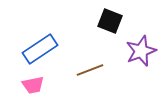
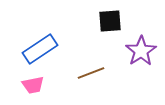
black square: rotated 25 degrees counterclockwise
purple star: rotated 12 degrees counterclockwise
brown line: moved 1 px right, 3 px down
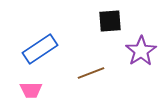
pink trapezoid: moved 2 px left, 5 px down; rotated 10 degrees clockwise
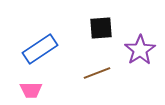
black square: moved 9 px left, 7 px down
purple star: moved 1 px left, 1 px up
brown line: moved 6 px right
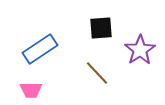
brown line: rotated 68 degrees clockwise
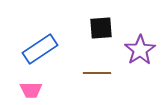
brown line: rotated 48 degrees counterclockwise
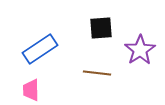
brown line: rotated 8 degrees clockwise
pink trapezoid: rotated 90 degrees clockwise
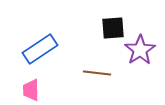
black square: moved 12 px right
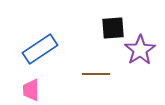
brown line: moved 1 px left, 1 px down; rotated 8 degrees counterclockwise
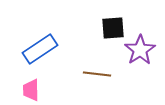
brown line: moved 1 px right; rotated 8 degrees clockwise
